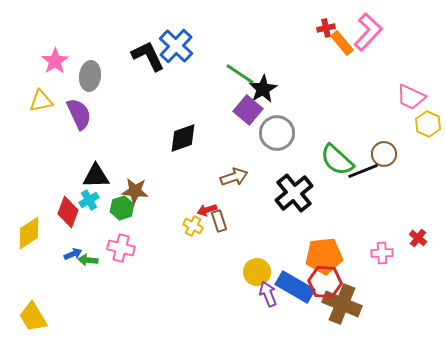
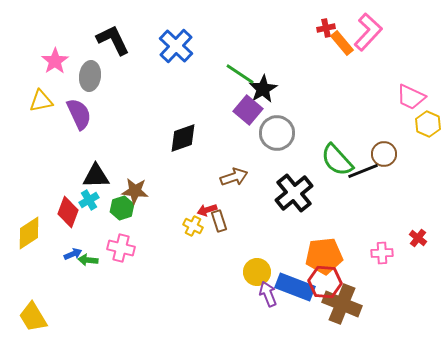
black L-shape at (148, 56): moved 35 px left, 16 px up
green semicircle at (337, 160): rotated 6 degrees clockwise
blue rectangle at (295, 287): rotated 9 degrees counterclockwise
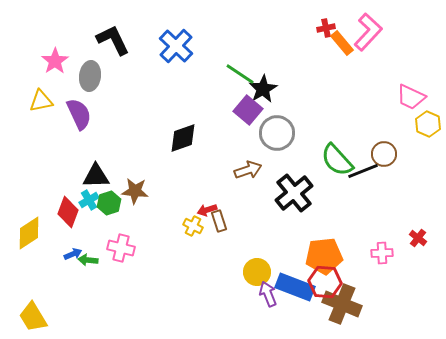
brown arrow at (234, 177): moved 14 px right, 7 px up
green hexagon at (122, 208): moved 13 px left, 5 px up
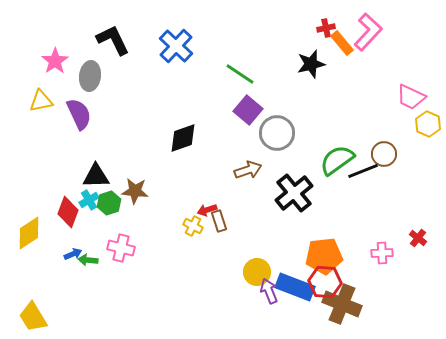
black star at (263, 89): moved 48 px right, 25 px up; rotated 16 degrees clockwise
green semicircle at (337, 160): rotated 96 degrees clockwise
purple arrow at (268, 294): moved 1 px right, 3 px up
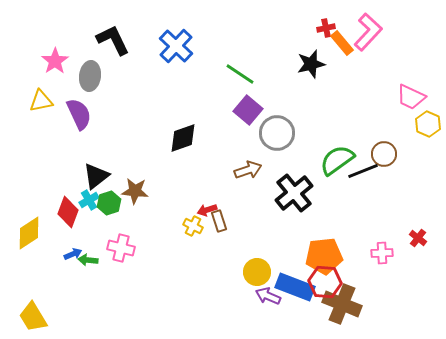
black triangle at (96, 176): rotated 36 degrees counterclockwise
purple arrow at (269, 291): moved 1 px left, 5 px down; rotated 45 degrees counterclockwise
